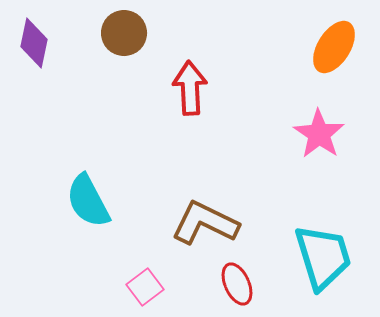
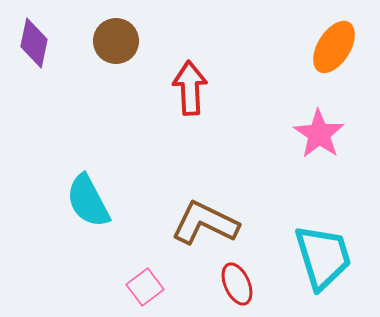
brown circle: moved 8 px left, 8 px down
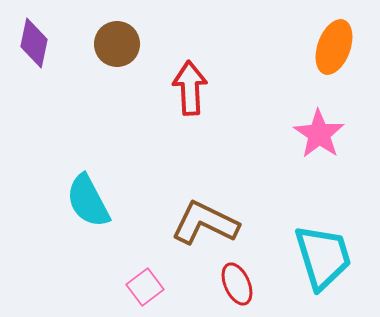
brown circle: moved 1 px right, 3 px down
orange ellipse: rotated 12 degrees counterclockwise
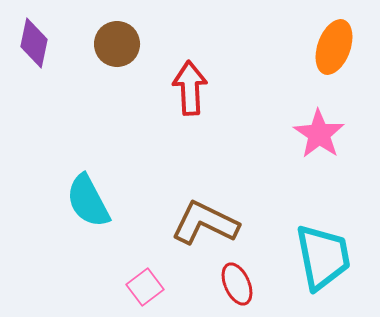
cyan trapezoid: rotated 6 degrees clockwise
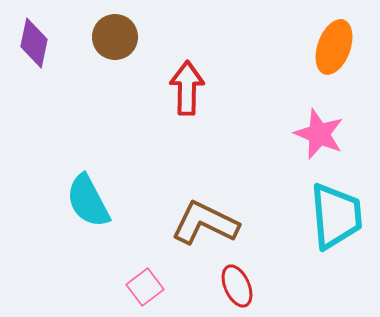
brown circle: moved 2 px left, 7 px up
red arrow: moved 3 px left; rotated 4 degrees clockwise
pink star: rotated 12 degrees counterclockwise
cyan trapezoid: moved 13 px right, 41 px up; rotated 6 degrees clockwise
red ellipse: moved 2 px down
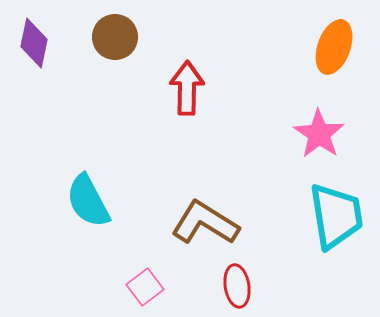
pink star: rotated 12 degrees clockwise
cyan trapezoid: rotated 4 degrees counterclockwise
brown L-shape: rotated 6 degrees clockwise
red ellipse: rotated 15 degrees clockwise
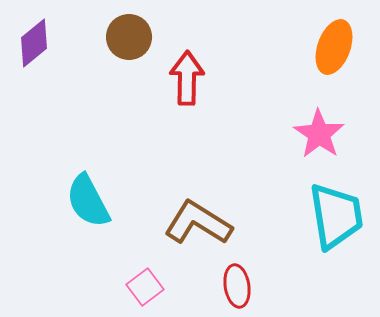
brown circle: moved 14 px right
purple diamond: rotated 39 degrees clockwise
red arrow: moved 10 px up
brown L-shape: moved 7 px left
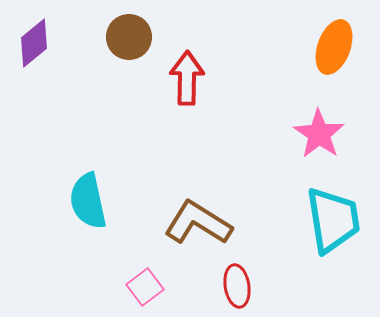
cyan semicircle: rotated 16 degrees clockwise
cyan trapezoid: moved 3 px left, 4 px down
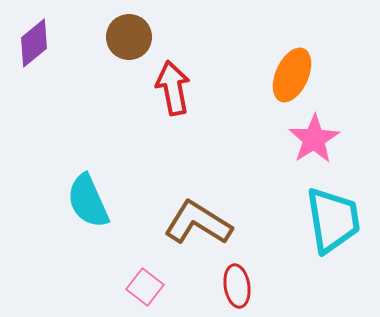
orange ellipse: moved 42 px left, 28 px down; rotated 4 degrees clockwise
red arrow: moved 14 px left, 10 px down; rotated 12 degrees counterclockwise
pink star: moved 5 px left, 5 px down; rotated 6 degrees clockwise
cyan semicircle: rotated 12 degrees counterclockwise
pink square: rotated 15 degrees counterclockwise
